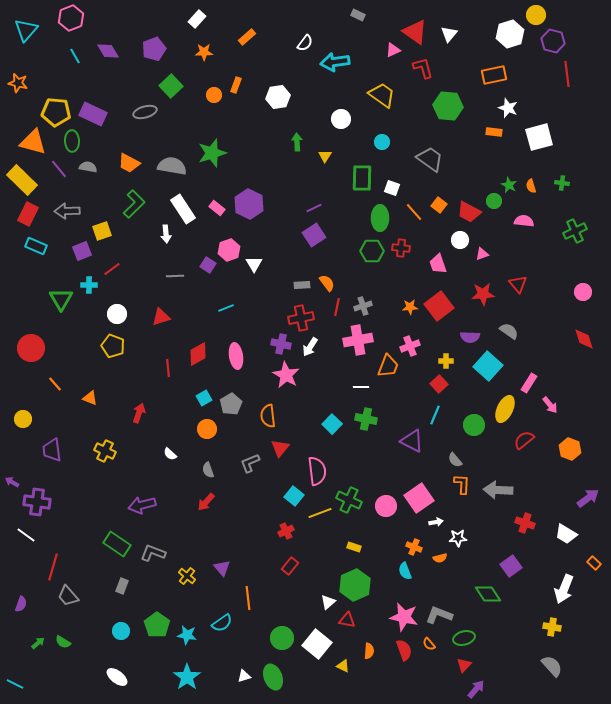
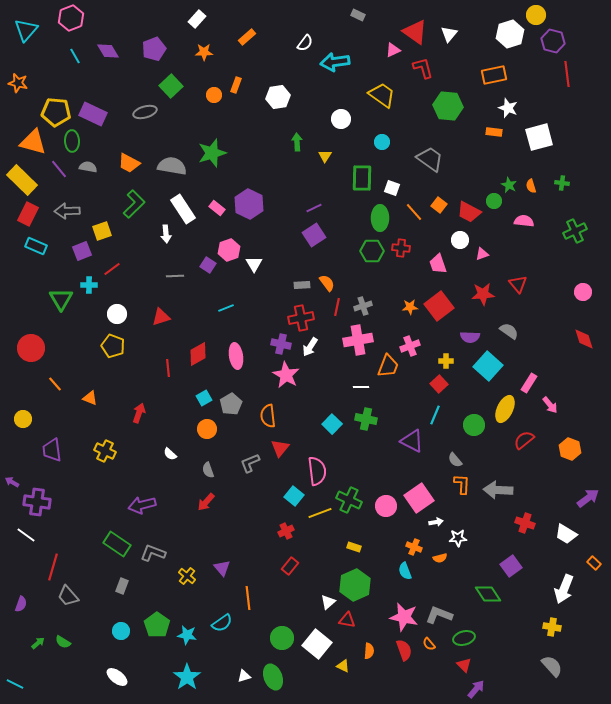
red triangle at (464, 665): rotated 28 degrees counterclockwise
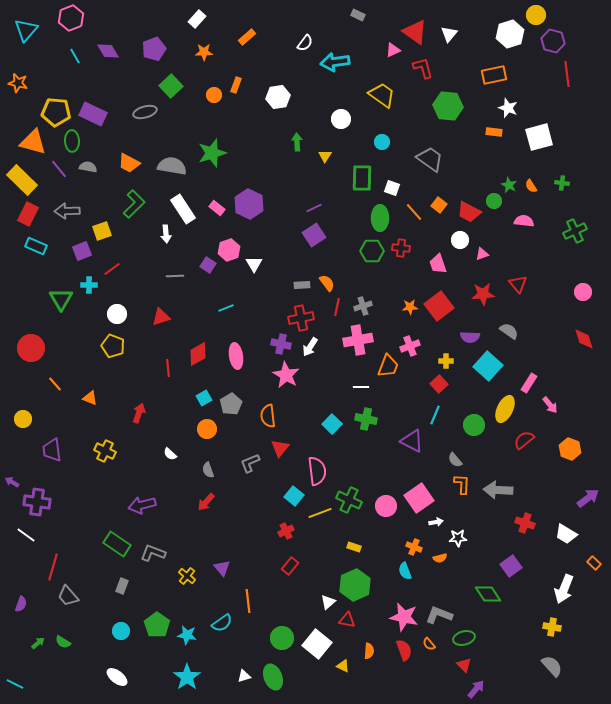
orange semicircle at (531, 186): rotated 16 degrees counterclockwise
orange line at (248, 598): moved 3 px down
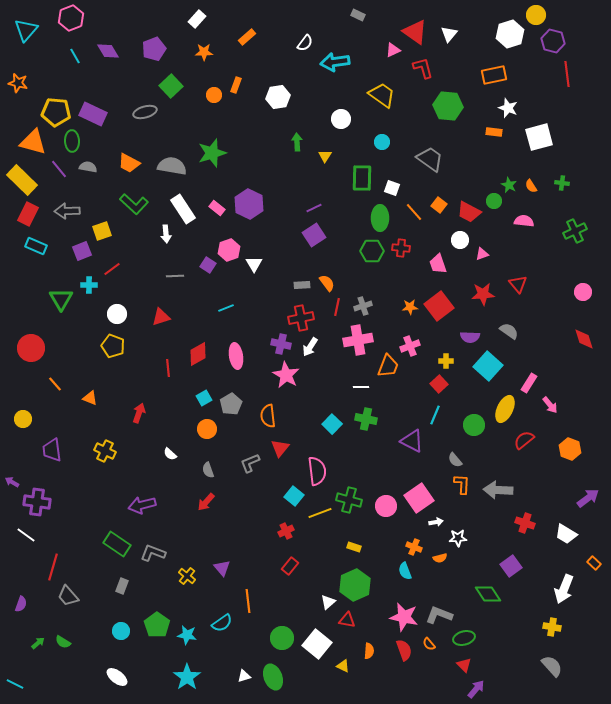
green L-shape at (134, 204): rotated 88 degrees clockwise
green cross at (349, 500): rotated 10 degrees counterclockwise
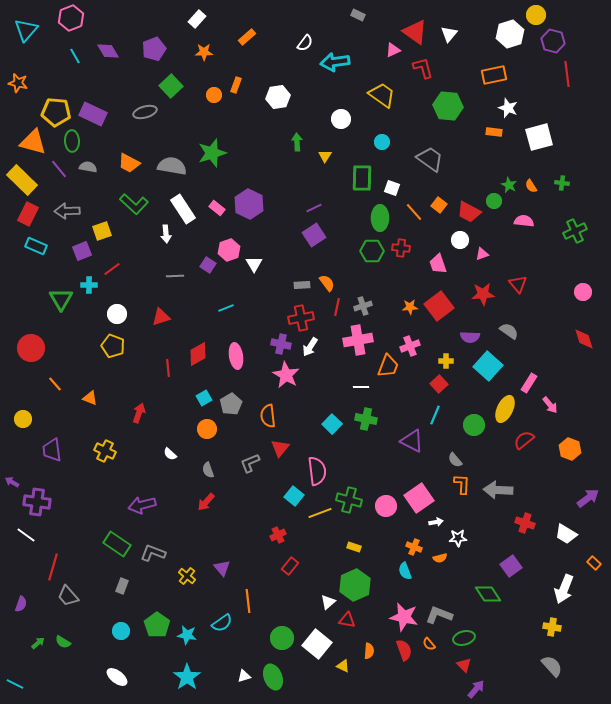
red cross at (286, 531): moved 8 px left, 4 px down
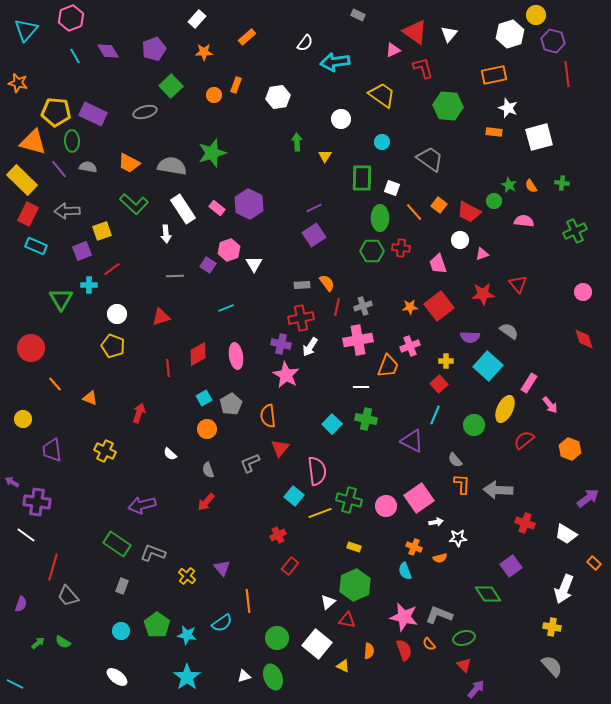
green circle at (282, 638): moved 5 px left
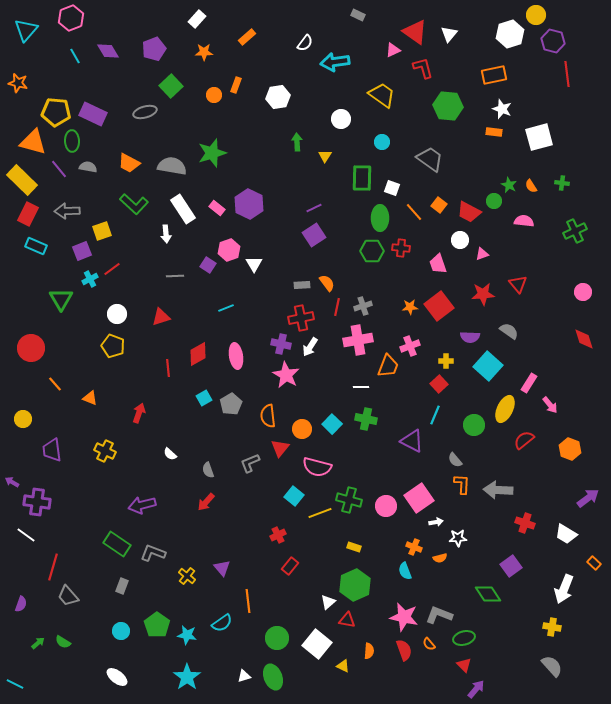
white star at (508, 108): moved 6 px left, 1 px down
cyan cross at (89, 285): moved 1 px right, 6 px up; rotated 28 degrees counterclockwise
orange circle at (207, 429): moved 95 px right
pink semicircle at (317, 471): moved 4 px up; rotated 112 degrees clockwise
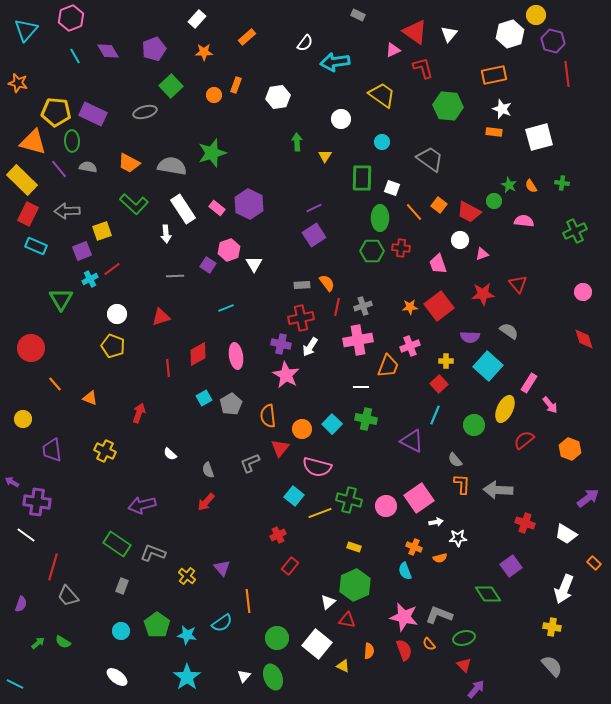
white triangle at (244, 676): rotated 32 degrees counterclockwise
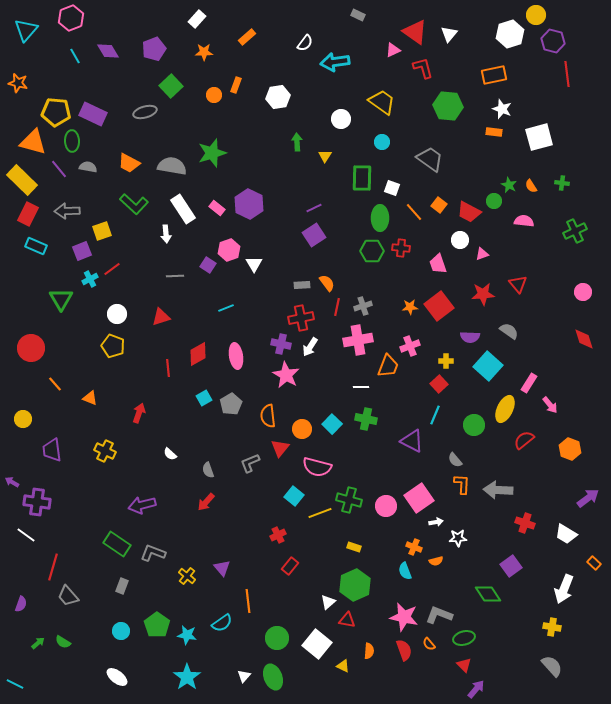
yellow trapezoid at (382, 95): moved 7 px down
orange semicircle at (440, 558): moved 4 px left, 3 px down
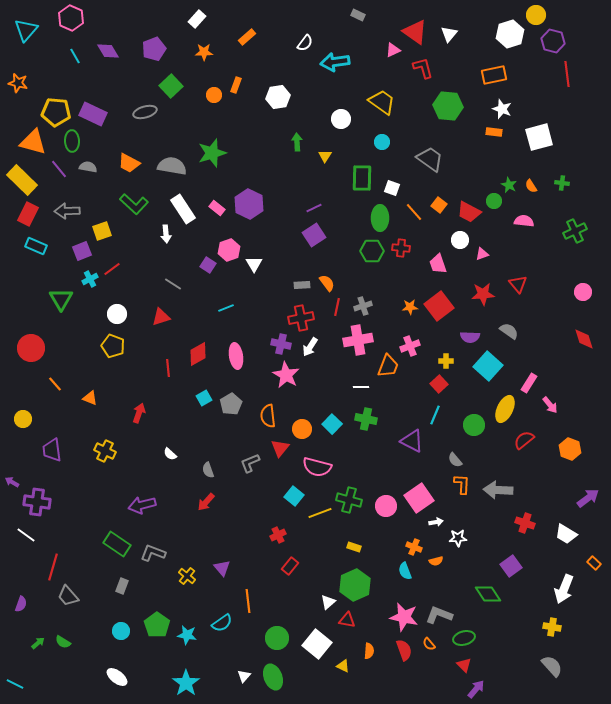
pink hexagon at (71, 18): rotated 15 degrees counterclockwise
gray line at (175, 276): moved 2 px left, 8 px down; rotated 36 degrees clockwise
cyan star at (187, 677): moved 1 px left, 6 px down
